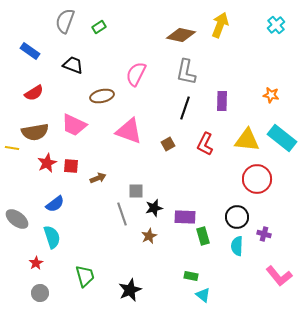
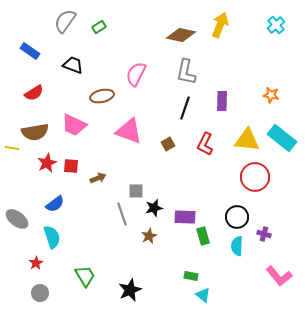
gray semicircle at (65, 21): rotated 15 degrees clockwise
red circle at (257, 179): moved 2 px left, 2 px up
green trapezoid at (85, 276): rotated 15 degrees counterclockwise
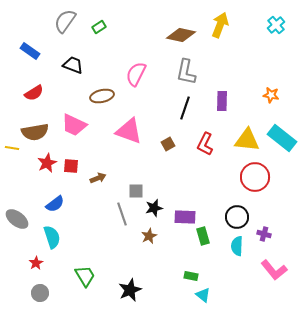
pink L-shape at (279, 276): moved 5 px left, 6 px up
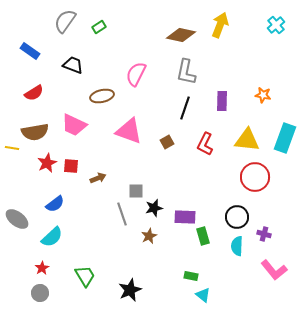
orange star at (271, 95): moved 8 px left
cyan rectangle at (282, 138): moved 3 px right; rotated 72 degrees clockwise
brown square at (168, 144): moved 1 px left, 2 px up
cyan semicircle at (52, 237): rotated 65 degrees clockwise
red star at (36, 263): moved 6 px right, 5 px down
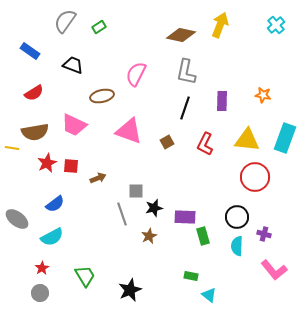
cyan semicircle at (52, 237): rotated 15 degrees clockwise
cyan triangle at (203, 295): moved 6 px right
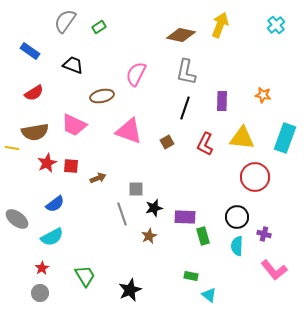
yellow triangle at (247, 140): moved 5 px left, 2 px up
gray square at (136, 191): moved 2 px up
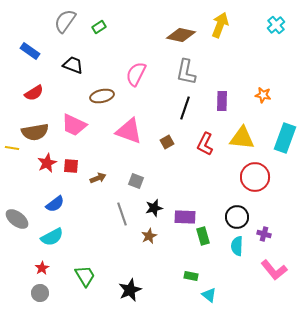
gray square at (136, 189): moved 8 px up; rotated 21 degrees clockwise
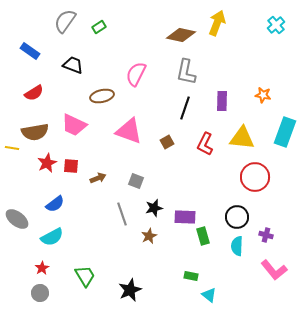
yellow arrow at (220, 25): moved 3 px left, 2 px up
cyan rectangle at (285, 138): moved 6 px up
purple cross at (264, 234): moved 2 px right, 1 px down
